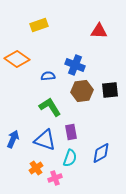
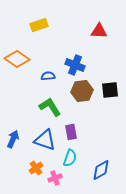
blue diamond: moved 17 px down
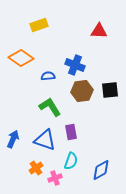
orange diamond: moved 4 px right, 1 px up
cyan semicircle: moved 1 px right, 3 px down
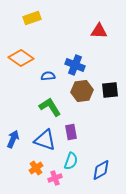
yellow rectangle: moved 7 px left, 7 px up
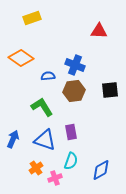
brown hexagon: moved 8 px left
green L-shape: moved 8 px left
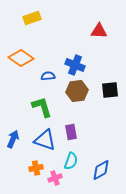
brown hexagon: moved 3 px right
green L-shape: rotated 15 degrees clockwise
orange cross: rotated 24 degrees clockwise
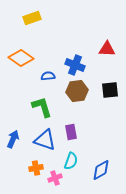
red triangle: moved 8 px right, 18 px down
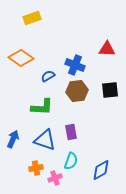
blue semicircle: rotated 24 degrees counterclockwise
green L-shape: rotated 110 degrees clockwise
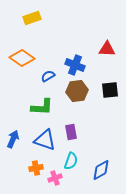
orange diamond: moved 1 px right
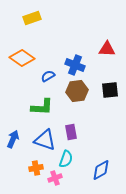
cyan semicircle: moved 5 px left, 2 px up
